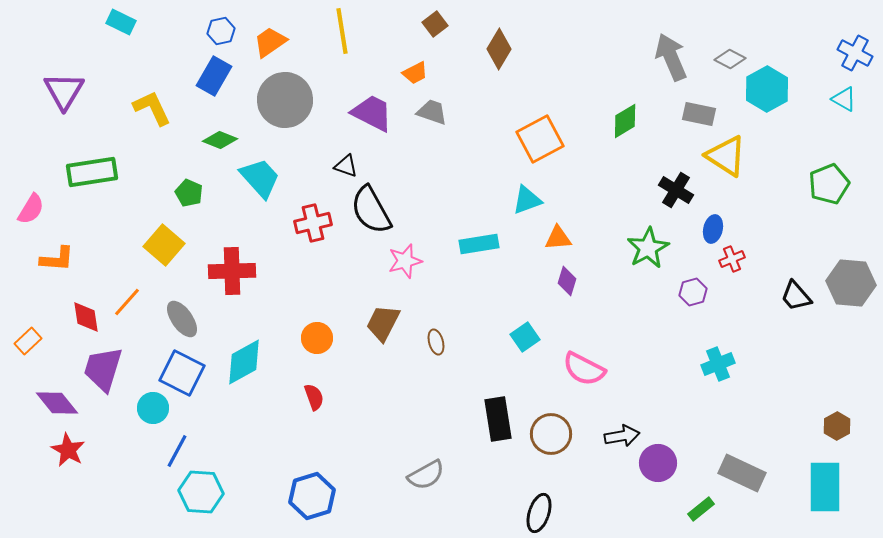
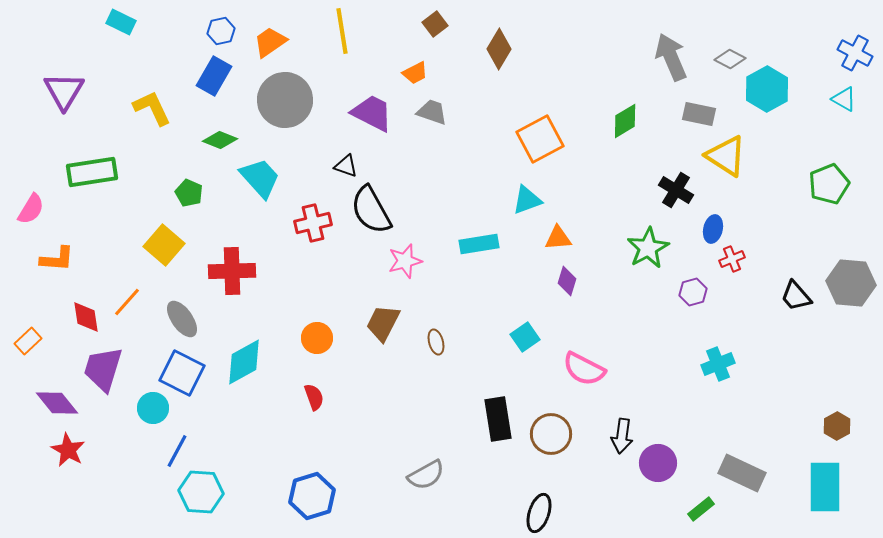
black arrow at (622, 436): rotated 108 degrees clockwise
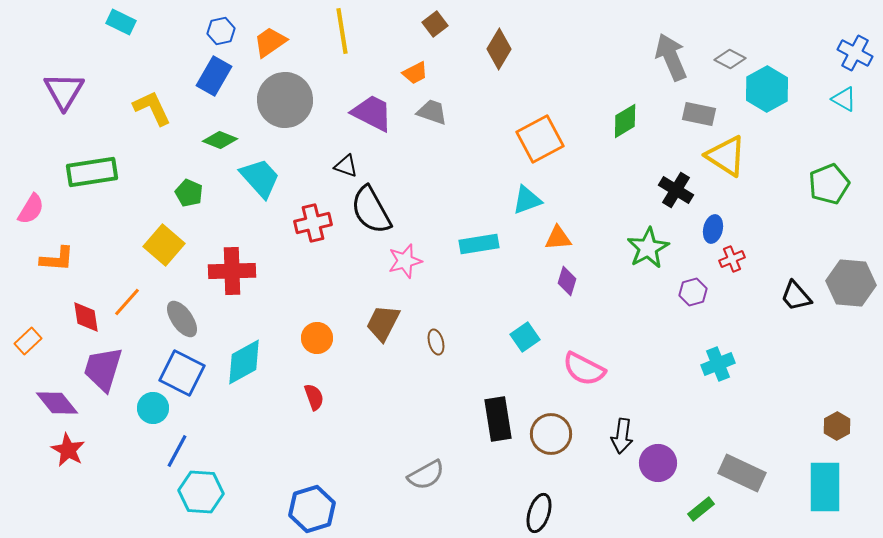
blue hexagon at (312, 496): moved 13 px down
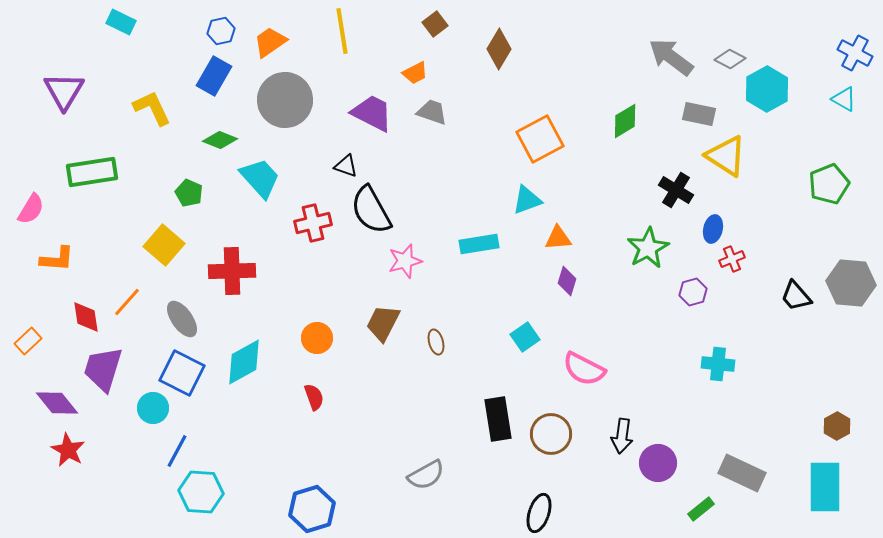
gray arrow at (671, 57): rotated 30 degrees counterclockwise
cyan cross at (718, 364): rotated 28 degrees clockwise
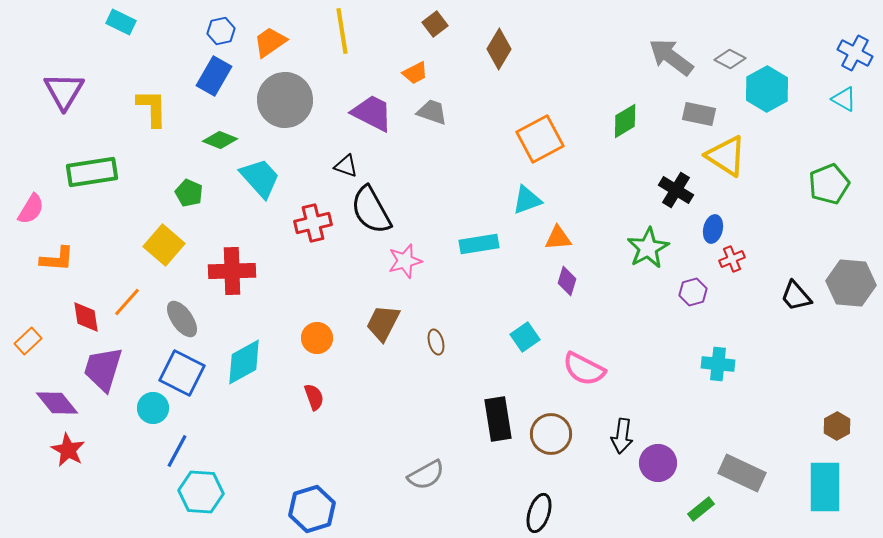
yellow L-shape at (152, 108): rotated 24 degrees clockwise
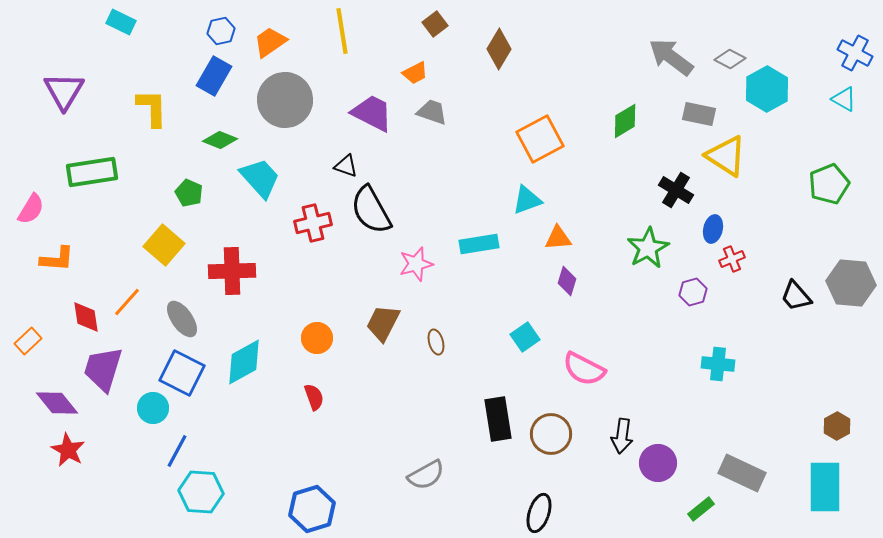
pink star at (405, 261): moved 11 px right, 3 px down
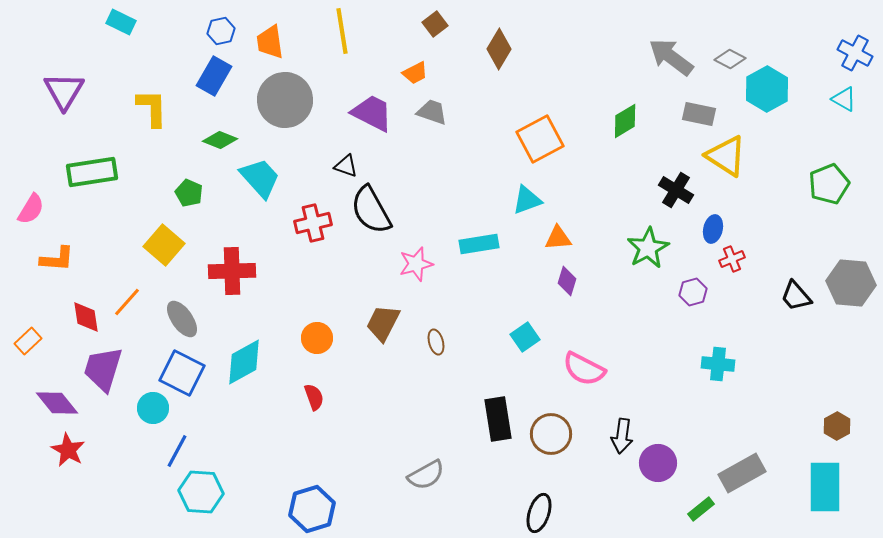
orange trapezoid at (270, 42): rotated 63 degrees counterclockwise
gray rectangle at (742, 473): rotated 54 degrees counterclockwise
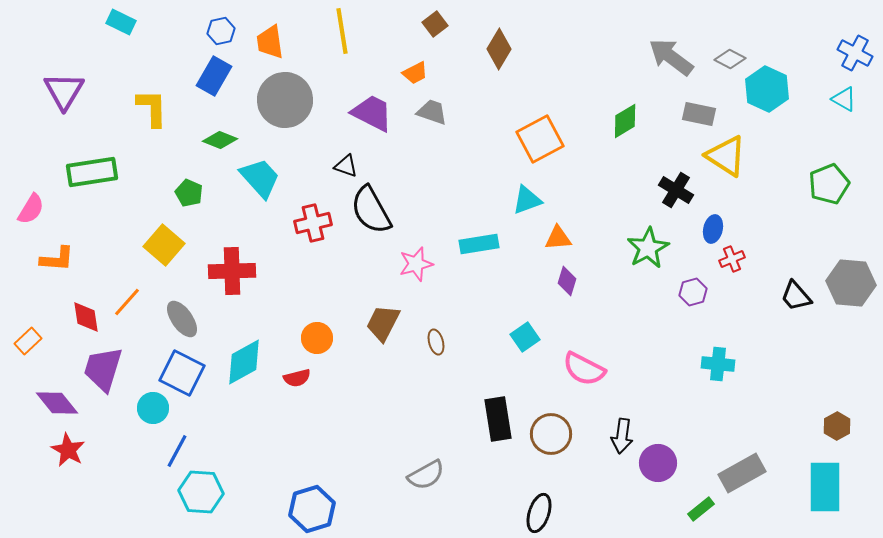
cyan hexagon at (767, 89): rotated 6 degrees counterclockwise
red semicircle at (314, 397): moved 17 px left, 19 px up; rotated 96 degrees clockwise
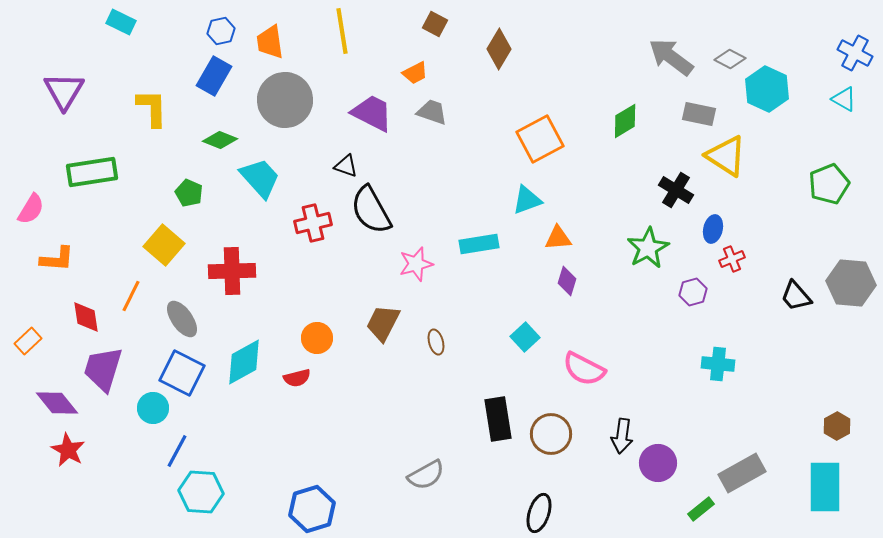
brown square at (435, 24): rotated 25 degrees counterclockwise
orange line at (127, 302): moved 4 px right, 6 px up; rotated 16 degrees counterclockwise
cyan square at (525, 337): rotated 8 degrees counterclockwise
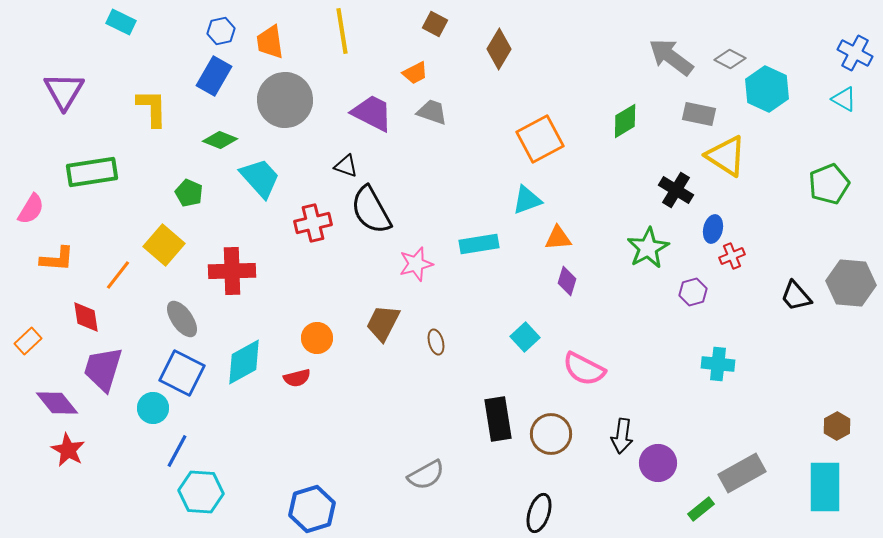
red cross at (732, 259): moved 3 px up
orange line at (131, 296): moved 13 px left, 21 px up; rotated 12 degrees clockwise
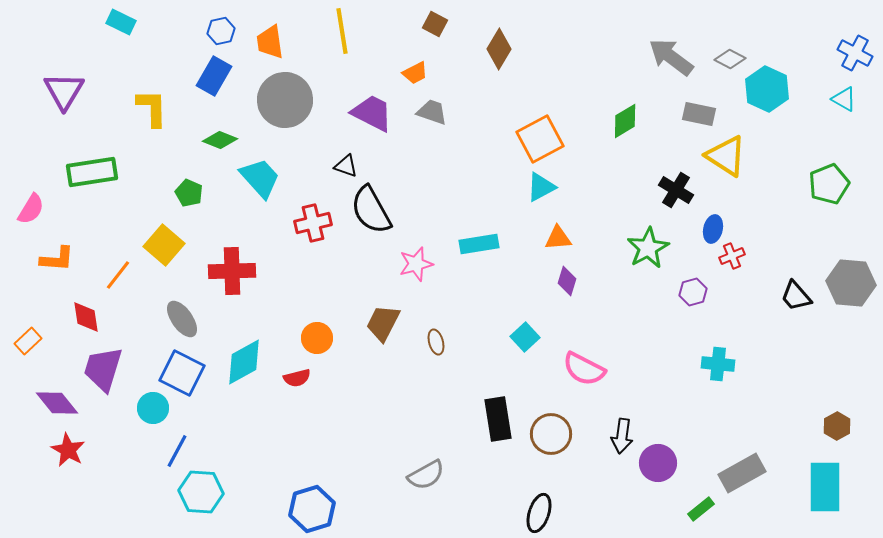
cyan triangle at (527, 200): moved 14 px right, 13 px up; rotated 8 degrees counterclockwise
